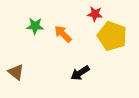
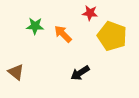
red star: moved 5 px left, 1 px up
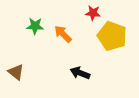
red star: moved 3 px right
black arrow: rotated 54 degrees clockwise
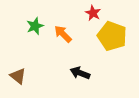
red star: rotated 21 degrees clockwise
green star: rotated 24 degrees counterclockwise
brown triangle: moved 2 px right, 4 px down
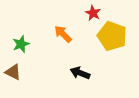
green star: moved 14 px left, 18 px down
brown triangle: moved 5 px left, 4 px up; rotated 12 degrees counterclockwise
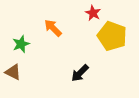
orange arrow: moved 10 px left, 6 px up
black arrow: rotated 66 degrees counterclockwise
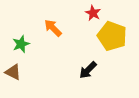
black arrow: moved 8 px right, 3 px up
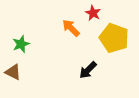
orange arrow: moved 18 px right
yellow pentagon: moved 2 px right, 2 px down
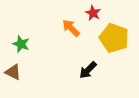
green star: rotated 30 degrees counterclockwise
